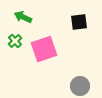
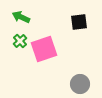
green arrow: moved 2 px left
green cross: moved 5 px right
gray circle: moved 2 px up
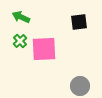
pink square: rotated 16 degrees clockwise
gray circle: moved 2 px down
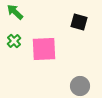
green arrow: moved 6 px left, 5 px up; rotated 18 degrees clockwise
black square: rotated 24 degrees clockwise
green cross: moved 6 px left
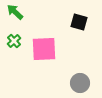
gray circle: moved 3 px up
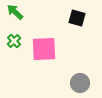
black square: moved 2 px left, 4 px up
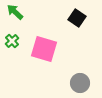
black square: rotated 18 degrees clockwise
green cross: moved 2 px left
pink square: rotated 20 degrees clockwise
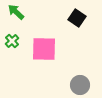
green arrow: moved 1 px right
pink square: rotated 16 degrees counterclockwise
gray circle: moved 2 px down
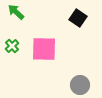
black square: moved 1 px right
green cross: moved 5 px down
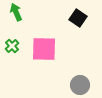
green arrow: rotated 24 degrees clockwise
